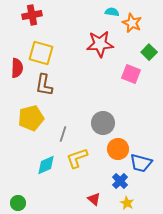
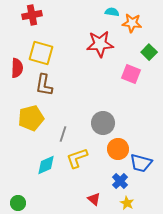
orange star: rotated 18 degrees counterclockwise
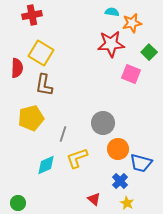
orange star: rotated 18 degrees counterclockwise
red star: moved 11 px right
yellow square: rotated 15 degrees clockwise
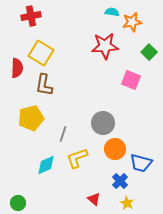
red cross: moved 1 px left, 1 px down
orange star: moved 1 px up
red star: moved 6 px left, 2 px down
pink square: moved 6 px down
orange circle: moved 3 px left
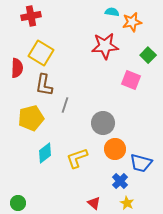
green square: moved 1 px left, 3 px down
gray line: moved 2 px right, 29 px up
cyan diamond: moved 1 px left, 12 px up; rotated 15 degrees counterclockwise
red triangle: moved 4 px down
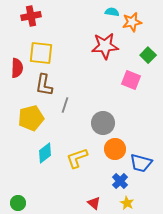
yellow square: rotated 25 degrees counterclockwise
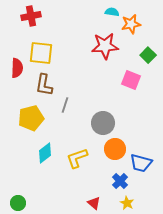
orange star: moved 1 px left, 2 px down
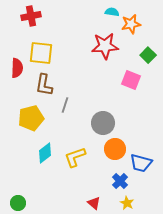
yellow L-shape: moved 2 px left, 1 px up
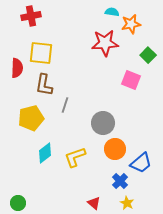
red star: moved 3 px up
blue trapezoid: rotated 55 degrees counterclockwise
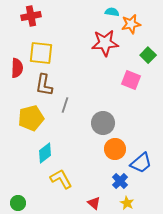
yellow L-shape: moved 14 px left, 22 px down; rotated 80 degrees clockwise
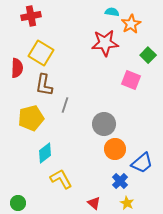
orange star: rotated 18 degrees counterclockwise
yellow square: rotated 25 degrees clockwise
gray circle: moved 1 px right, 1 px down
blue trapezoid: moved 1 px right
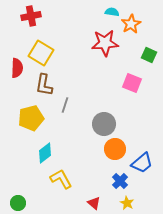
green square: moved 1 px right; rotated 21 degrees counterclockwise
pink square: moved 1 px right, 3 px down
